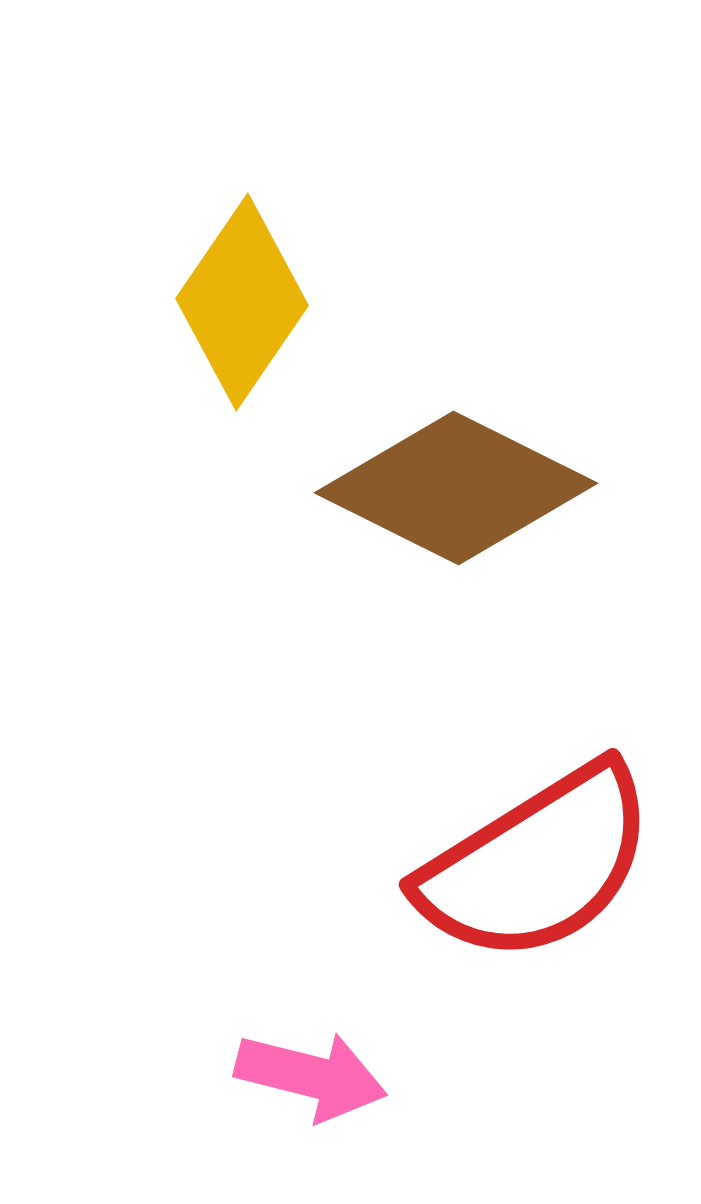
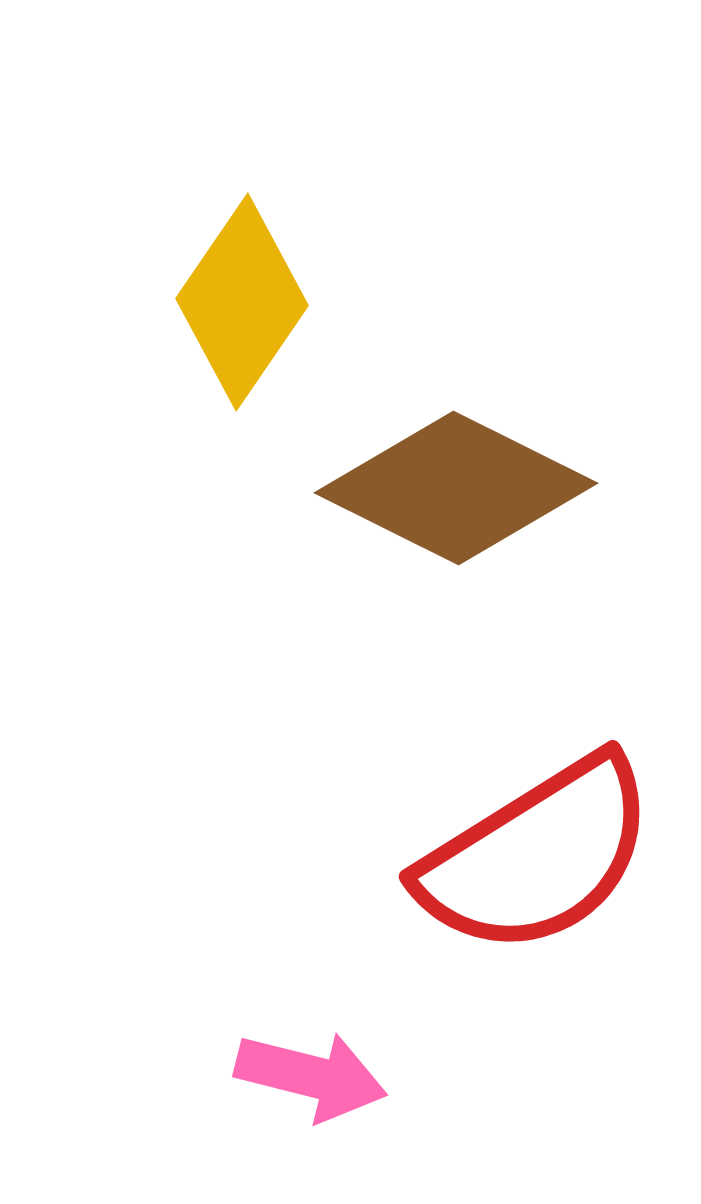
red semicircle: moved 8 px up
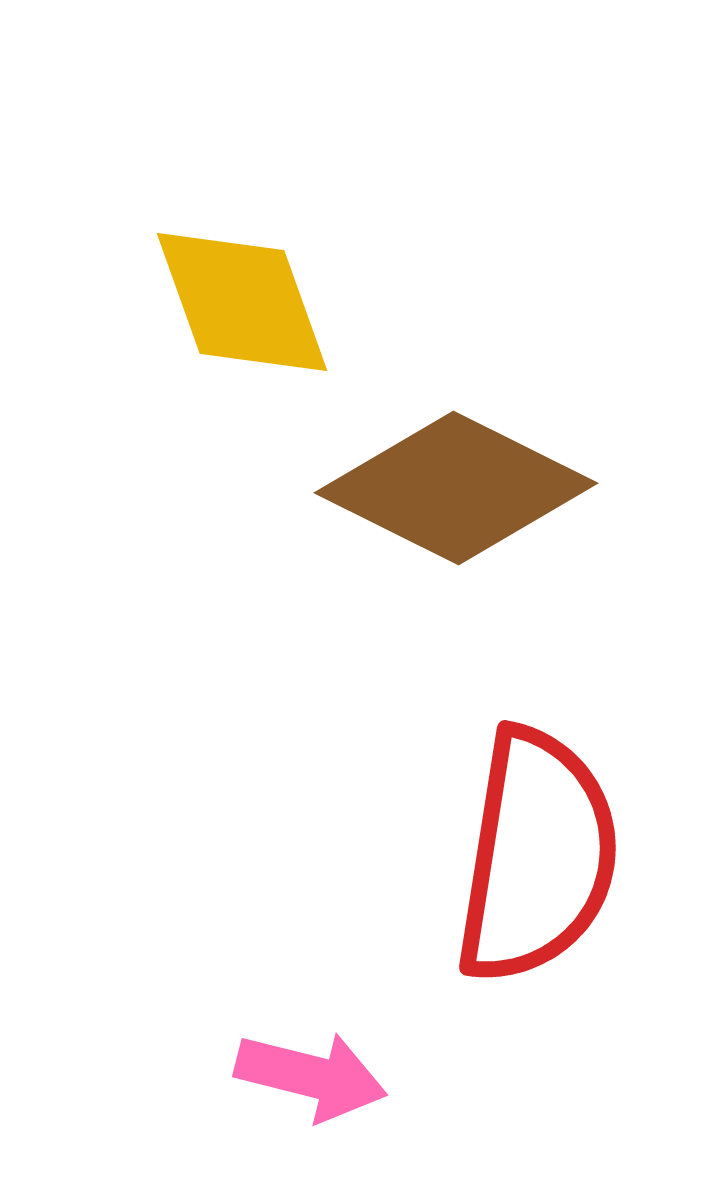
yellow diamond: rotated 54 degrees counterclockwise
red semicircle: rotated 49 degrees counterclockwise
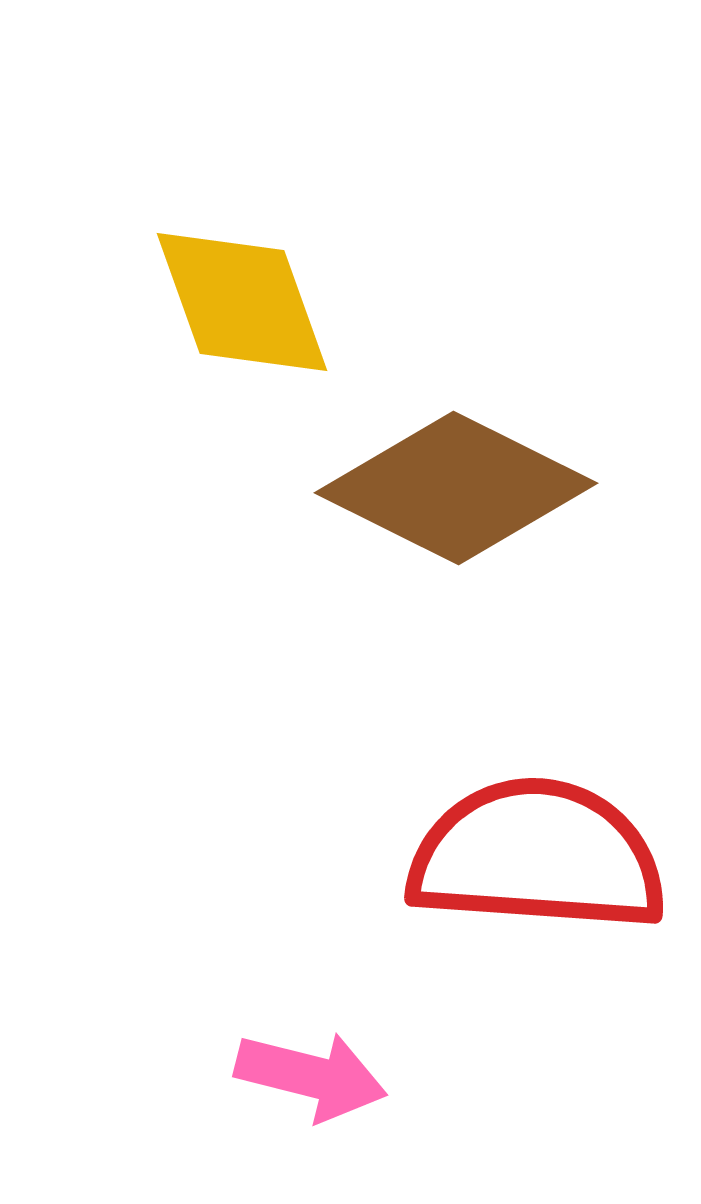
red semicircle: rotated 95 degrees counterclockwise
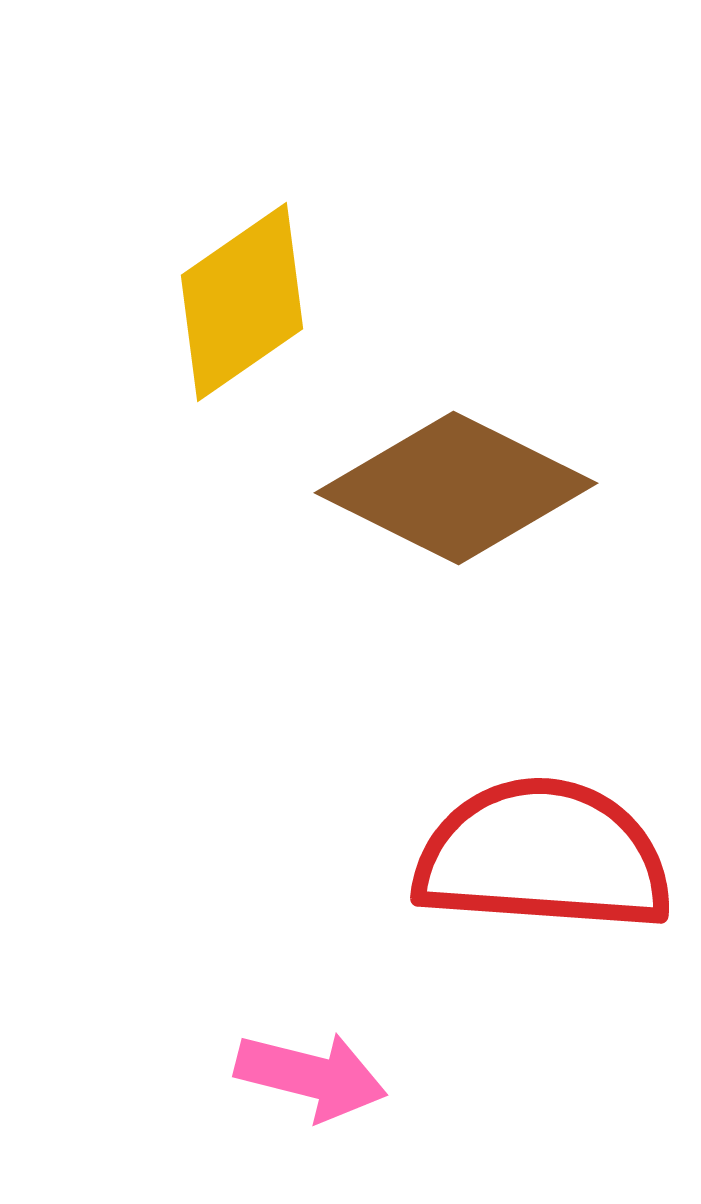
yellow diamond: rotated 75 degrees clockwise
red semicircle: moved 6 px right
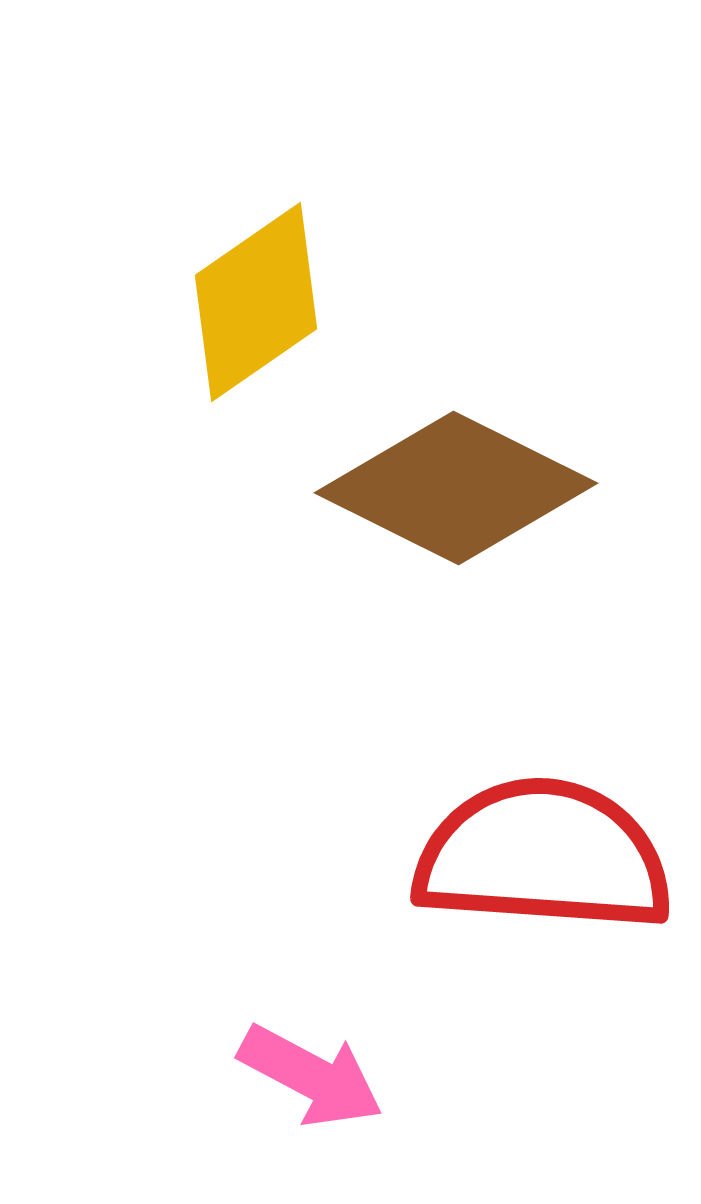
yellow diamond: moved 14 px right
pink arrow: rotated 14 degrees clockwise
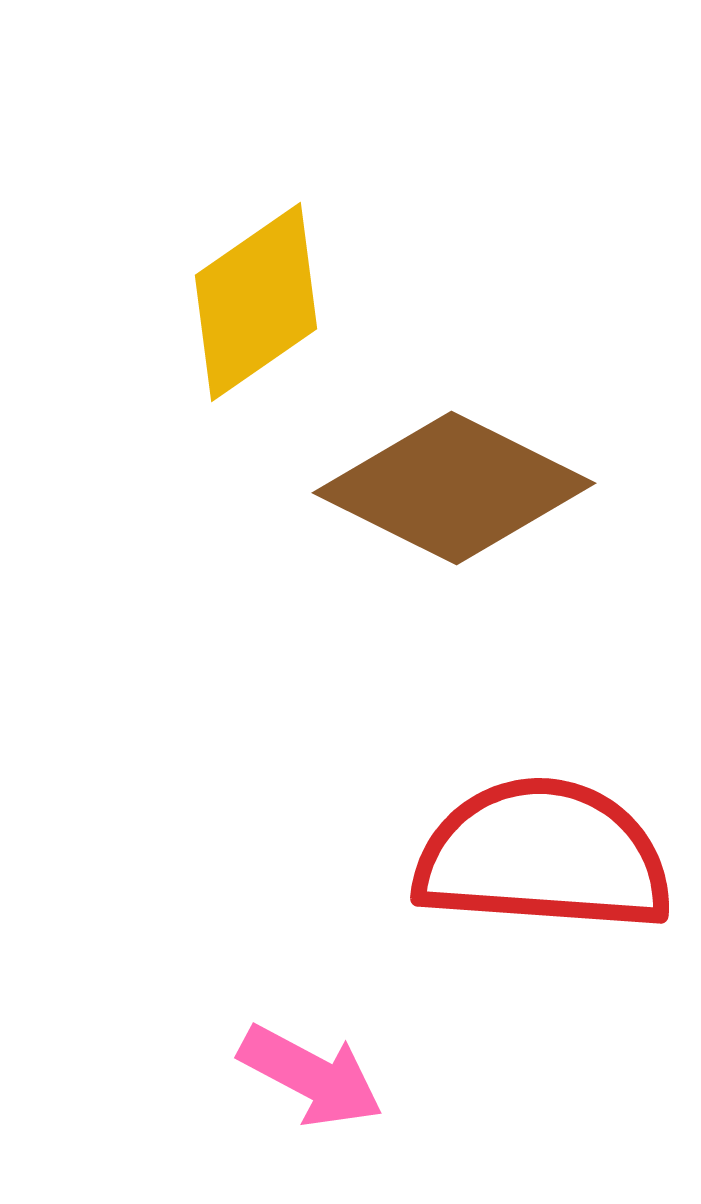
brown diamond: moved 2 px left
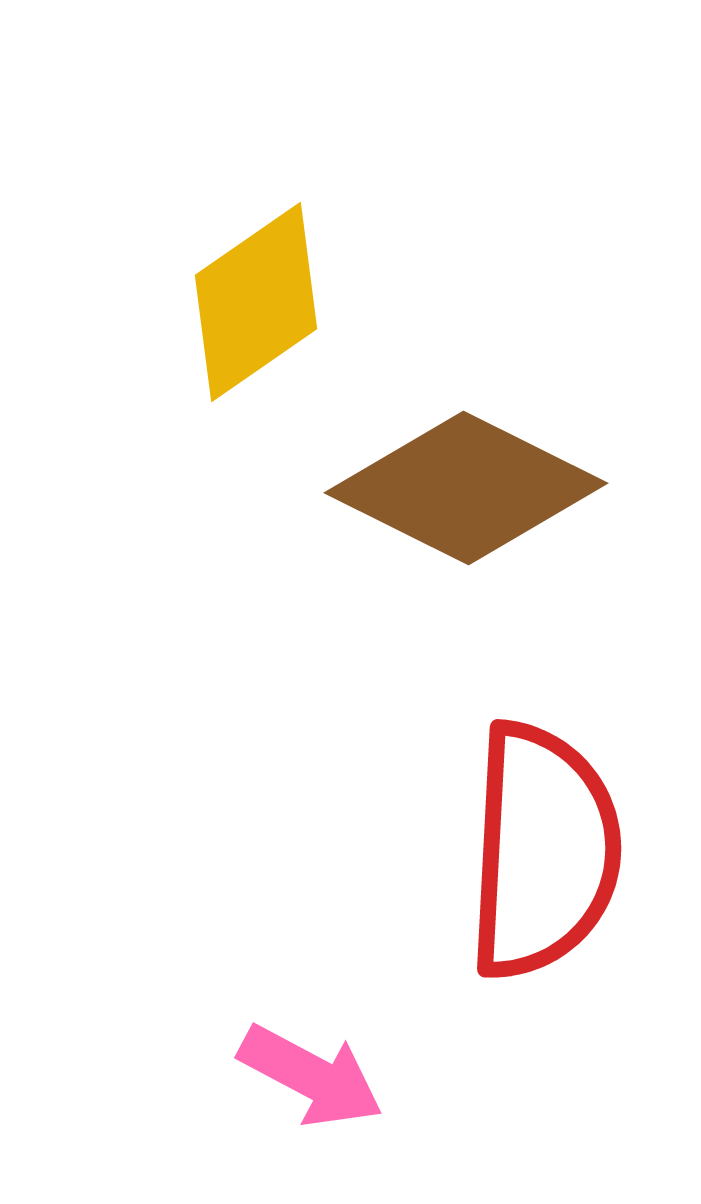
brown diamond: moved 12 px right
red semicircle: moved 5 px up; rotated 89 degrees clockwise
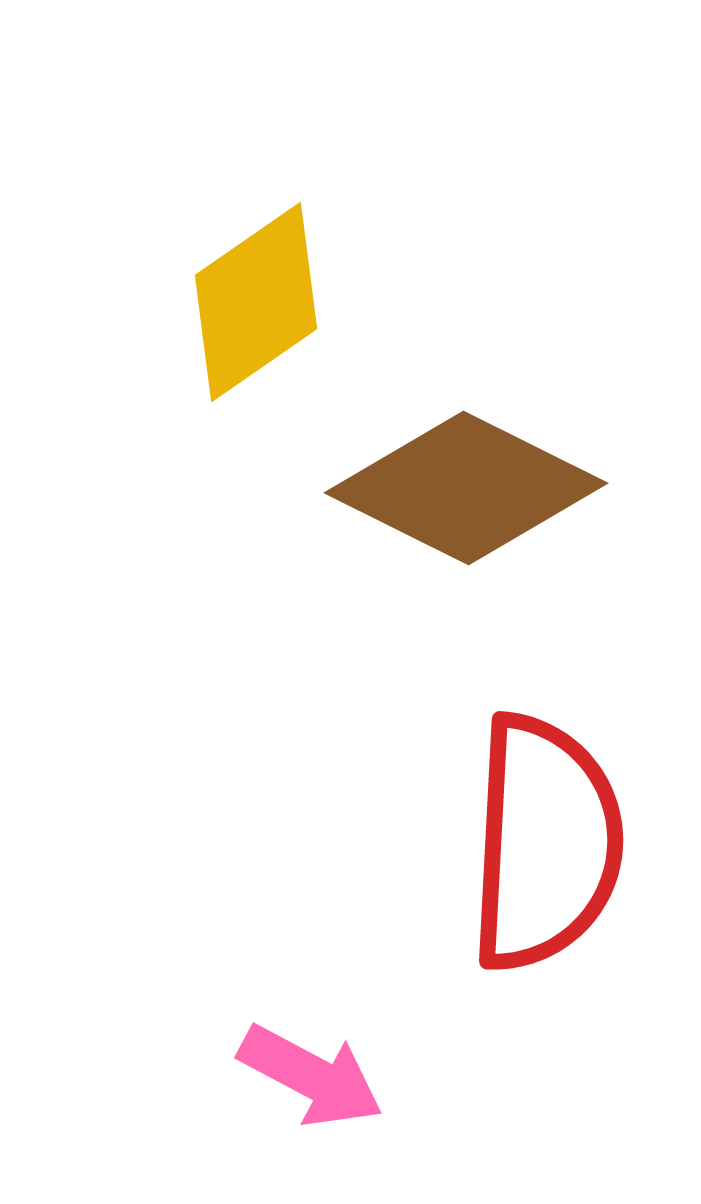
red semicircle: moved 2 px right, 8 px up
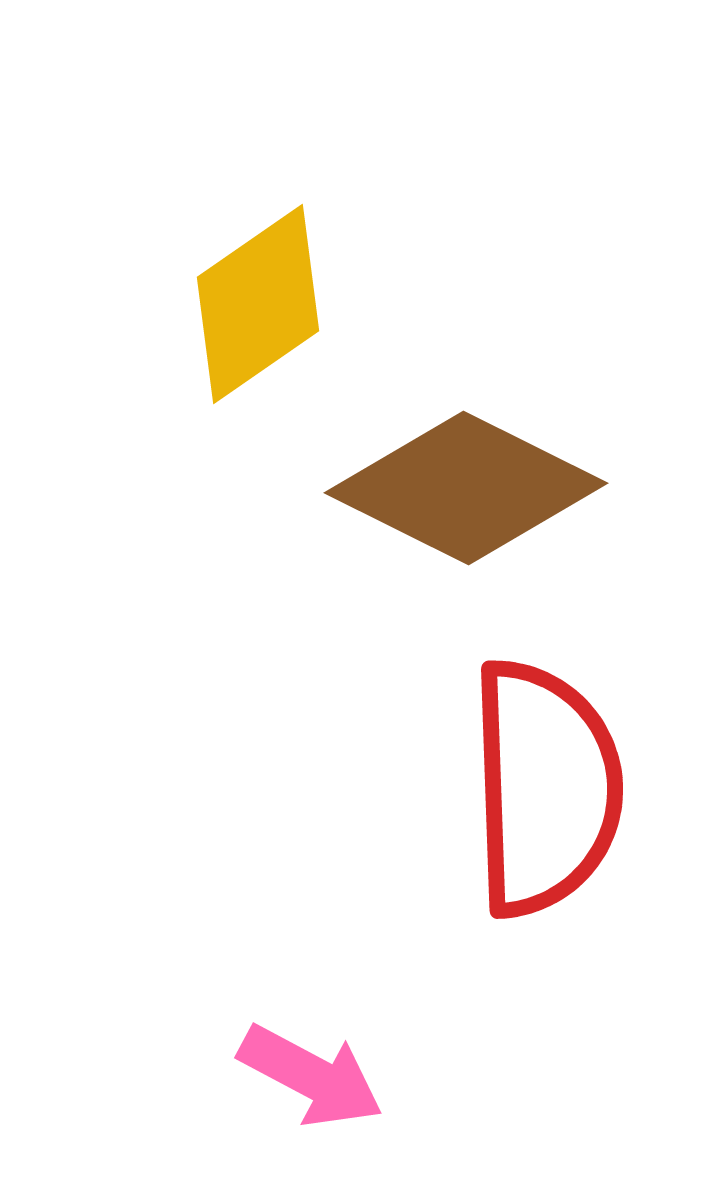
yellow diamond: moved 2 px right, 2 px down
red semicircle: moved 55 px up; rotated 5 degrees counterclockwise
